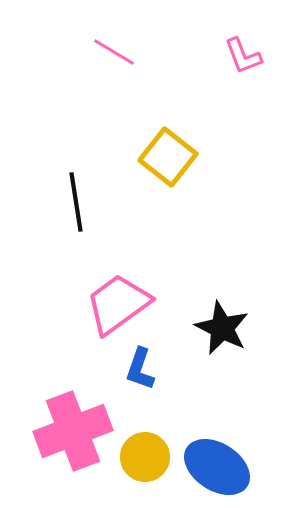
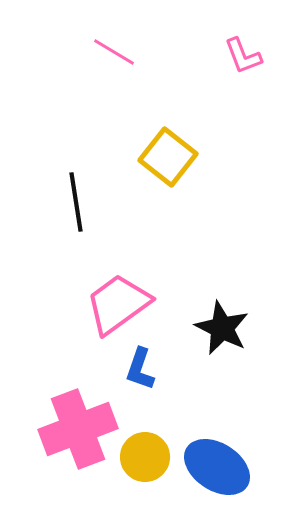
pink cross: moved 5 px right, 2 px up
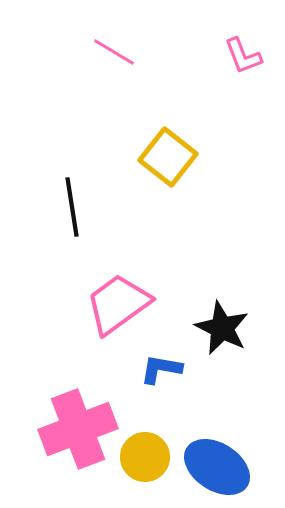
black line: moved 4 px left, 5 px down
blue L-shape: moved 21 px right; rotated 81 degrees clockwise
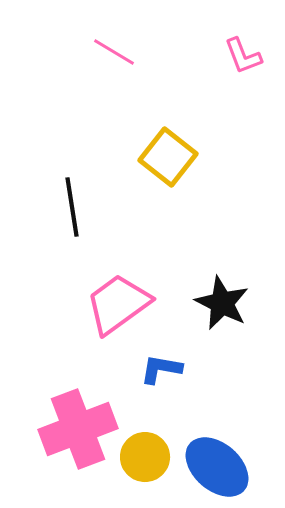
black star: moved 25 px up
blue ellipse: rotated 8 degrees clockwise
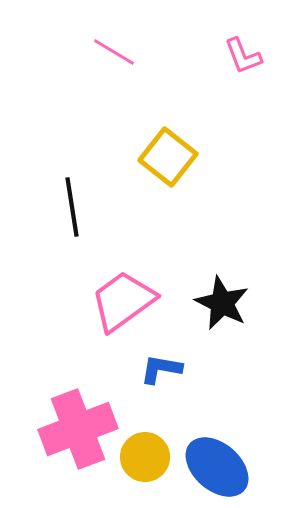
pink trapezoid: moved 5 px right, 3 px up
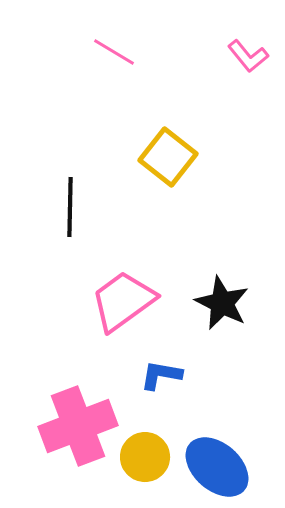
pink L-shape: moved 5 px right; rotated 18 degrees counterclockwise
black line: moved 2 px left; rotated 10 degrees clockwise
blue L-shape: moved 6 px down
pink cross: moved 3 px up
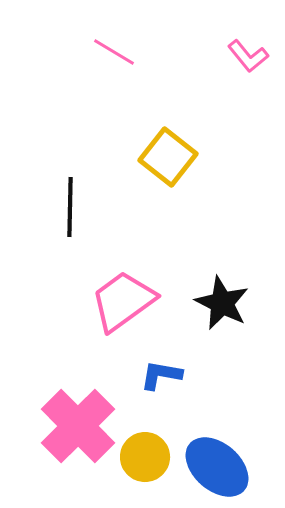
pink cross: rotated 24 degrees counterclockwise
